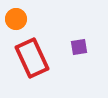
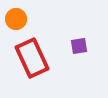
purple square: moved 1 px up
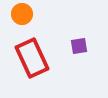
orange circle: moved 6 px right, 5 px up
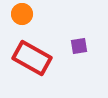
red rectangle: rotated 36 degrees counterclockwise
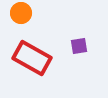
orange circle: moved 1 px left, 1 px up
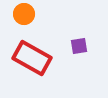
orange circle: moved 3 px right, 1 px down
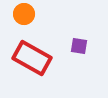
purple square: rotated 18 degrees clockwise
